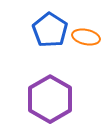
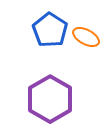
orange ellipse: rotated 16 degrees clockwise
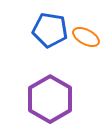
blue pentagon: rotated 24 degrees counterclockwise
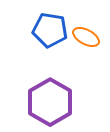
purple hexagon: moved 3 px down
